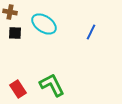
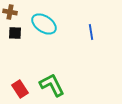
blue line: rotated 35 degrees counterclockwise
red rectangle: moved 2 px right
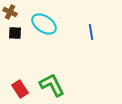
brown cross: rotated 16 degrees clockwise
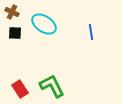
brown cross: moved 2 px right
green L-shape: moved 1 px down
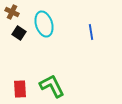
cyan ellipse: rotated 40 degrees clockwise
black square: moved 4 px right; rotated 32 degrees clockwise
red rectangle: rotated 30 degrees clockwise
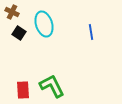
red rectangle: moved 3 px right, 1 px down
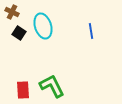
cyan ellipse: moved 1 px left, 2 px down
blue line: moved 1 px up
